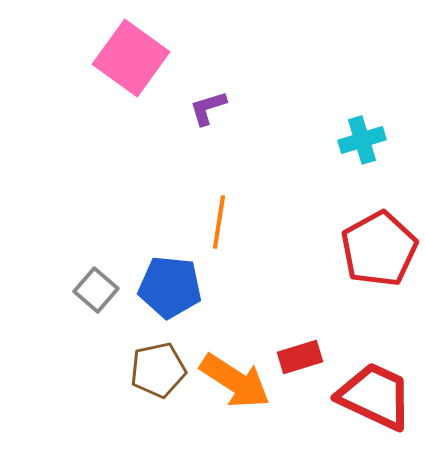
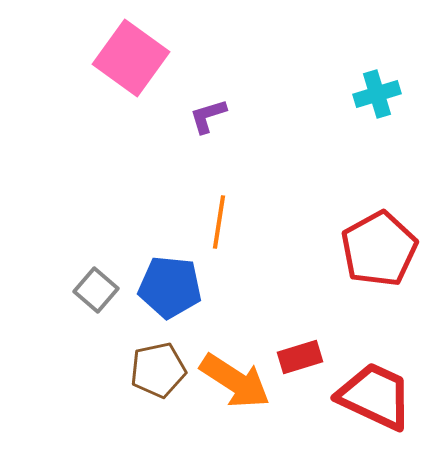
purple L-shape: moved 8 px down
cyan cross: moved 15 px right, 46 px up
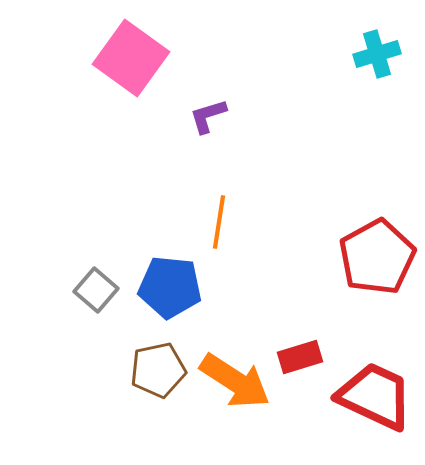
cyan cross: moved 40 px up
red pentagon: moved 2 px left, 8 px down
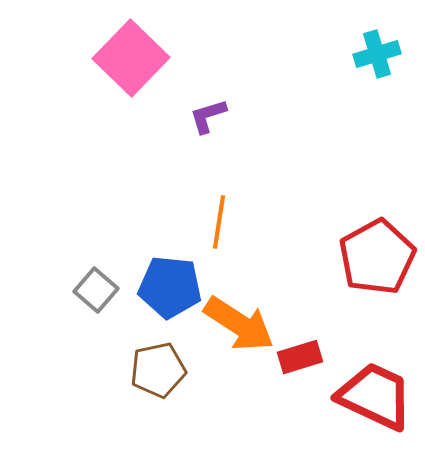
pink square: rotated 8 degrees clockwise
orange arrow: moved 4 px right, 57 px up
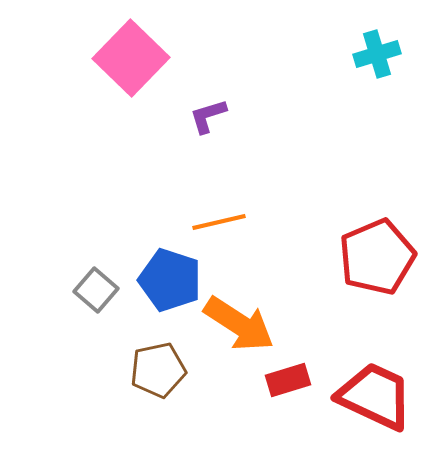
orange line: rotated 68 degrees clockwise
red pentagon: rotated 6 degrees clockwise
blue pentagon: moved 7 px up; rotated 12 degrees clockwise
red rectangle: moved 12 px left, 23 px down
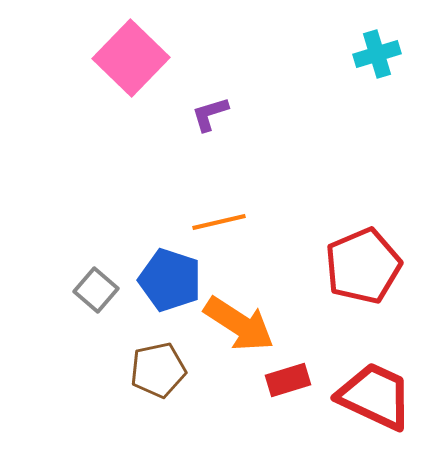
purple L-shape: moved 2 px right, 2 px up
red pentagon: moved 14 px left, 9 px down
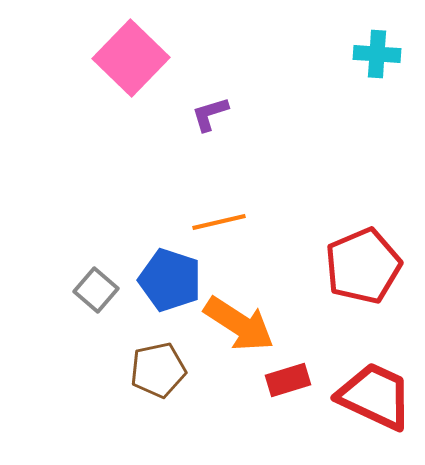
cyan cross: rotated 21 degrees clockwise
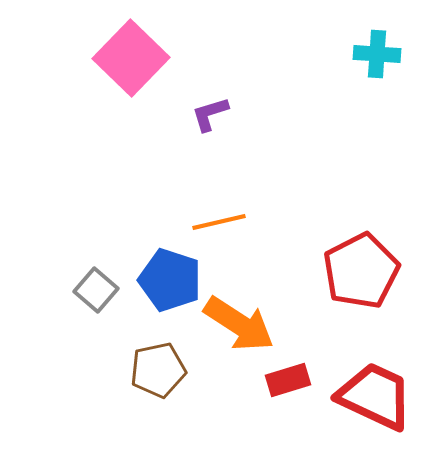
red pentagon: moved 2 px left, 5 px down; rotated 4 degrees counterclockwise
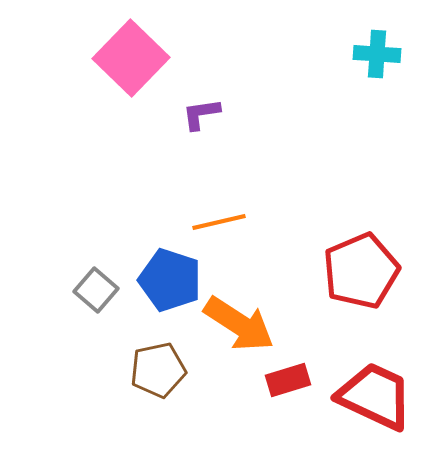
purple L-shape: moved 9 px left; rotated 9 degrees clockwise
red pentagon: rotated 4 degrees clockwise
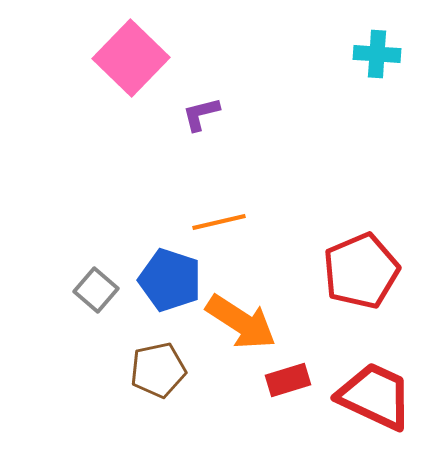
purple L-shape: rotated 6 degrees counterclockwise
orange arrow: moved 2 px right, 2 px up
